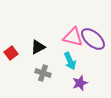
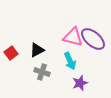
black triangle: moved 1 px left, 3 px down
gray cross: moved 1 px left, 1 px up
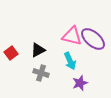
pink triangle: moved 1 px left, 1 px up
black triangle: moved 1 px right
gray cross: moved 1 px left, 1 px down
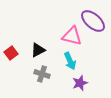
purple ellipse: moved 18 px up
gray cross: moved 1 px right, 1 px down
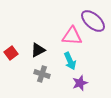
pink triangle: rotated 10 degrees counterclockwise
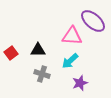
black triangle: rotated 28 degrees clockwise
cyan arrow: rotated 72 degrees clockwise
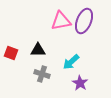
purple ellipse: moved 9 px left; rotated 70 degrees clockwise
pink triangle: moved 11 px left, 15 px up; rotated 15 degrees counterclockwise
red square: rotated 32 degrees counterclockwise
cyan arrow: moved 1 px right, 1 px down
purple star: rotated 21 degrees counterclockwise
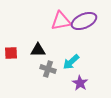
purple ellipse: rotated 45 degrees clockwise
red square: rotated 24 degrees counterclockwise
gray cross: moved 6 px right, 5 px up
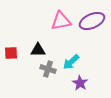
purple ellipse: moved 8 px right
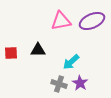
gray cross: moved 11 px right, 15 px down
